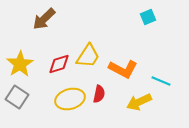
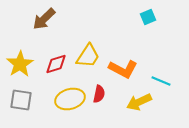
red diamond: moved 3 px left
gray square: moved 4 px right, 3 px down; rotated 25 degrees counterclockwise
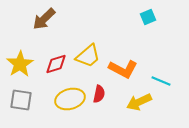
yellow trapezoid: rotated 16 degrees clockwise
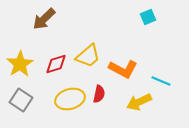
gray square: rotated 25 degrees clockwise
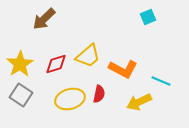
gray square: moved 5 px up
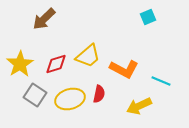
orange L-shape: moved 1 px right
gray square: moved 14 px right
yellow arrow: moved 4 px down
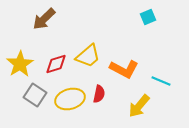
yellow arrow: rotated 25 degrees counterclockwise
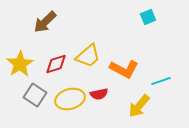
brown arrow: moved 1 px right, 3 px down
cyan line: rotated 42 degrees counterclockwise
red semicircle: rotated 66 degrees clockwise
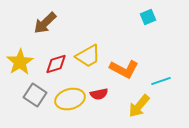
brown arrow: moved 1 px down
yellow trapezoid: rotated 12 degrees clockwise
yellow star: moved 2 px up
